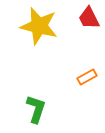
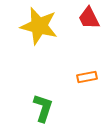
orange rectangle: rotated 18 degrees clockwise
green L-shape: moved 7 px right, 1 px up
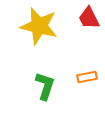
green L-shape: moved 2 px right, 22 px up
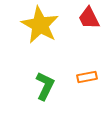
yellow star: moved 1 px right, 1 px up; rotated 15 degrees clockwise
green L-shape: rotated 8 degrees clockwise
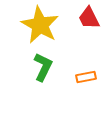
orange rectangle: moved 1 px left
green L-shape: moved 2 px left, 19 px up
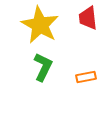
red trapezoid: moved 1 px left; rotated 20 degrees clockwise
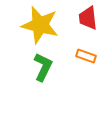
yellow star: rotated 15 degrees counterclockwise
orange rectangle: moved 21 px up; rotated 30 degrees clockwise
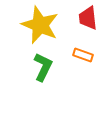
yellow star: rotated 9 degrees clockwise
orange rectangle: moved 3 px left, 1 px up
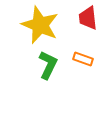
orange rectangle: moved 4 px down
green L-shape: moved 5 px right, 2 px up
